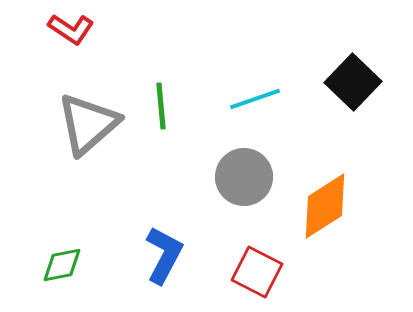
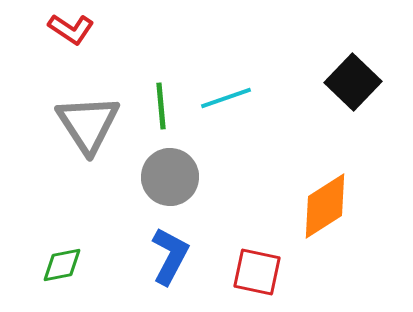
cyan line: moved 29 px left, 1 px up
gray triangle: rotated 22 degrees counterclockwise
gray circle: moved 74 px left
blue L-shape: moved 6 px right, 1 px down
red square: rotated 15 degrees counterclockwise
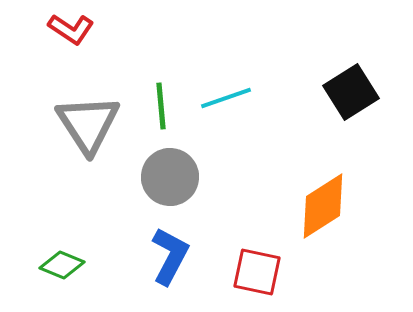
black square: moved 2 px left, 10 px down; rotated 14 degrees clockwise
orange diamond: moved 2 px left
green diamond: rotated 33 degrees clockwise
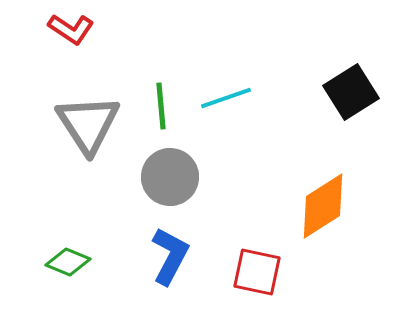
green diamond: moved 6 px right, 3 px up
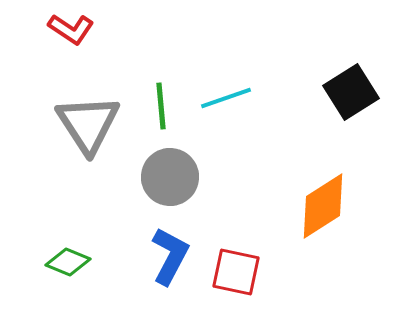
red square: moved 21 px left
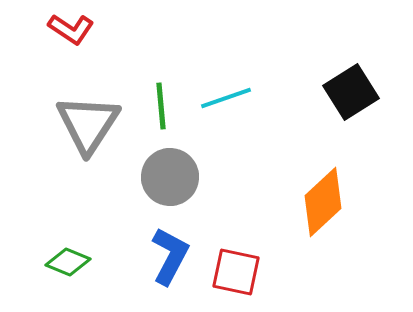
gray triangle: rotated 6 degrees clockwise
orange diamond: moved 4 px up; rotated 10 degrees counterclockwise
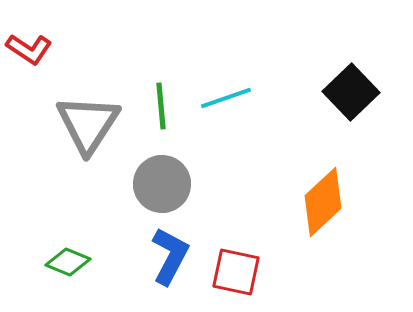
red L-shape: moved 42 px left, 20 px down
black square: rotated 12 degrees counterclockwise
gray circle: moved 8 px left, 7 px down
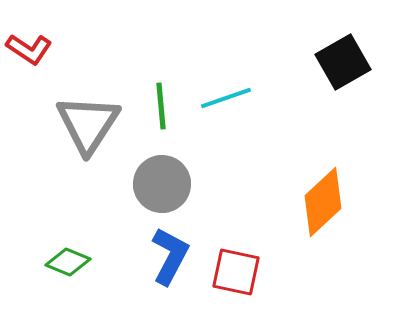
black square: moved 8 px left, 30 px up; rotated 14 degrees clockwise
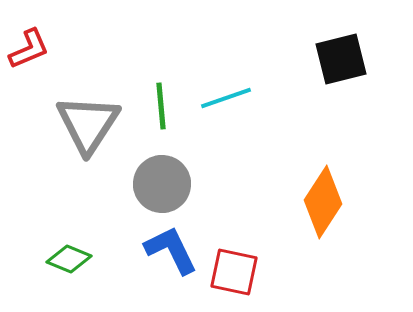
red L-shape: rotated 57 degrees counterclockwise
black square: moved 2 px left, 3 px up; rotated 16 degrees clockwise
orange diamond: rotated 14 degrees counterclockwise
blue L-shape: moved 1 px right, 6 px up; rotated 54 degrees counterclockwise
green diamond: moved 1 px right, 3 px up
red square: moved 2 px left
